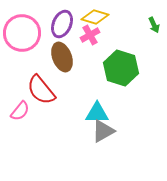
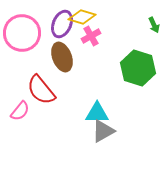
yellow diamond: moved 13 px left
pink cross: moved 1 px right, 1 px down
green hexagon: moved 17 px right
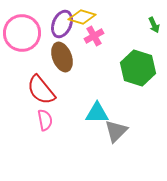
pink cross: moved 3 px right
pink semicircle: moved 25 px right, 9 px down; rotated 50 degrees counterclockwise
gray triangle: moved 13 px right; rotated 15 degrees counterclockwise
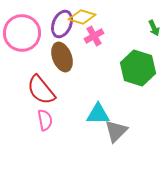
green arrow: moved 3 px down
cyan triangle: moved 1 px right, 1 px down
